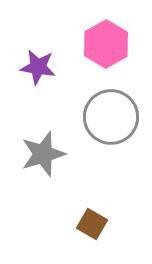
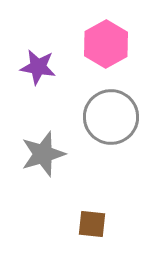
brown square: rotated 24 degrees counterclockwise
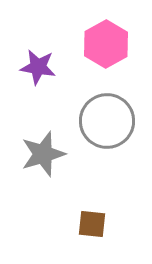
gray circle: moved 4 px left, 4 px down
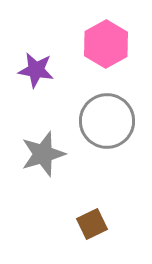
purple star: moved 2 px left, 3 px down
brown square: rotated 32 degrees counterclockwise
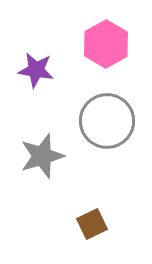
gray star: moved 1 px left, 2 px down
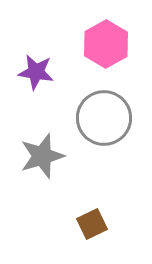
purple star: moved 2 px down
gray circle: moved 3 px left, 3 px up
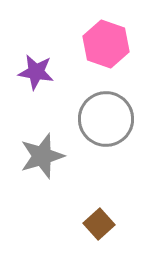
pink hexagon: rotated 12 degrees counterclockwise
gray circle: moved 2 px right, 1 px down
brown square: moved 7 px right; rotated 16 degrees counterclockwise
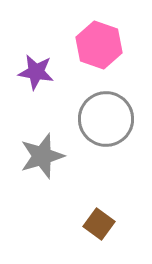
pink hexagon: moved 7 px left, 1 px down
brown square: rotated 12 degrees counterclockwise
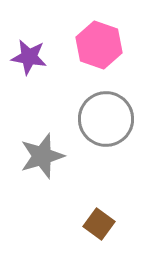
purple star: moved 7 px left, 15 px up
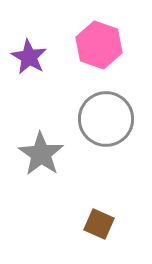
purple star: rotated 21 degrees clockwise
gray star: moved 1 px left, 2 px up; rotated 21 degrees counterclockwise
brown square: rotated 12 degrees counterclockwise
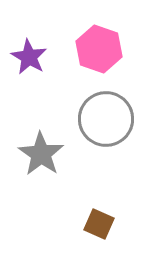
pink hexagon: moved 4 px down
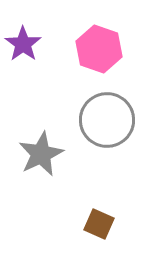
purple star: moved 6 px left, 13 px up; rotated 6 degrees clockwise
gray circle: moved 1 px right, 1 px down
gray star: rotated 12 degrees clockwise
